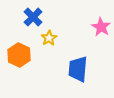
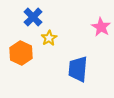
orange hexagon: moved 2 px right, 2 px up
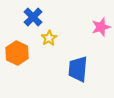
pink star: rotated 24 degrees clockwise
orange hexagon: moved 4 px left
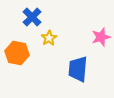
blue cross: moved 1 px left
pink star: moved 10 px down
orange hexagon: rotated 15 degrees counterclockwise
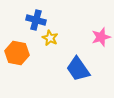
blue cross: moved 4 px right, 3 px down; rotated 30 degrees counterclockwise
yellow star: moved 1 px right; rotated 14 degrees counterclockwise
blue trapezoid: rotated 40 degrees counterclockwise
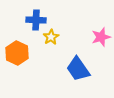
blue cross: rotated 12 degrees counterclockwise
yellow star: moved 1 px right, 1 px up; rotated 14 degrees clockwise
orange hexagon: rotated 15 degrees clockwise
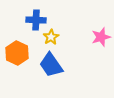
blue trapezoid: moved 27 px left, 4 px up
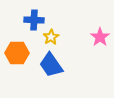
blue cross: moved 2 px left
pink star: moved 1 px left; rotated 18 degrees counterclockwise
orange hexagon: rotated 25 degrees counterclockwise
